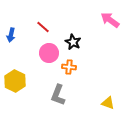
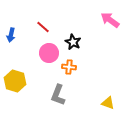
yellow hexagon: rotated 10 degrees counterclockwise
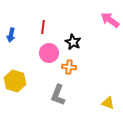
red line: rotated 56 degrees clockwise
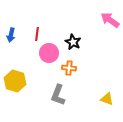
red line: moved 6 px left, 7 px down
orange cross: moved 1 px down
yellow triangle: moved 1 px left, 4 px up
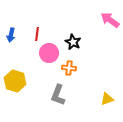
yellow triangle: rotated 40 degrees counterclockwise
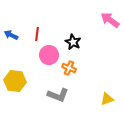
blue arrow: rotated 104 degrees clockwise
pink circle: moved 2 px down
orange cross: rotated 16 degrees clockwise
yellow hexagon: rotated 10 degrees counterclockwise
gray L-shape: rotated 90 degrees counterclockwise
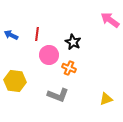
yellow triangle: moved 1 px left
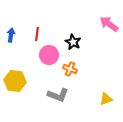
pink arrow: moved 1 px left, 4 px down
blue arrow: rotated 72 degrees clockwise
orange cross: moved 1 px right, 1 px down
